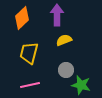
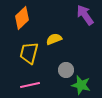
purple arrow: moved 28 px right; rotated 35 degrees counterclockwise
yellow semicircle: moved 10 px left, 1 px up
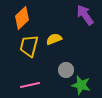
yellow trapezoid: moved 7 px up
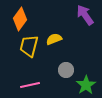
orange diamond: moved 2 px left, 1 px down; rotated 10 degrees counterclockwise
green star: moved 5 px right; rotated 24 degrees clockwise
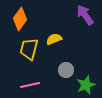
yellow trapezoid: moved 3 px down
green star: rotated 12 degrees clockwise
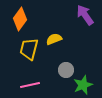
green star: moved 3 px left
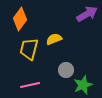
purple arrow: moved 2 px right, 1 px up; rotated 95 degrees clockwise
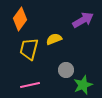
purple arrow: moved 4 px left, 6 px down
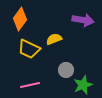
purple arrow: rotated 40 degrees clockwise
yellow trapezoid: rotated 80 degrees counterclockwise
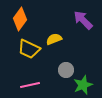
purple arrow: rotated 145 degrees counterclockwise
